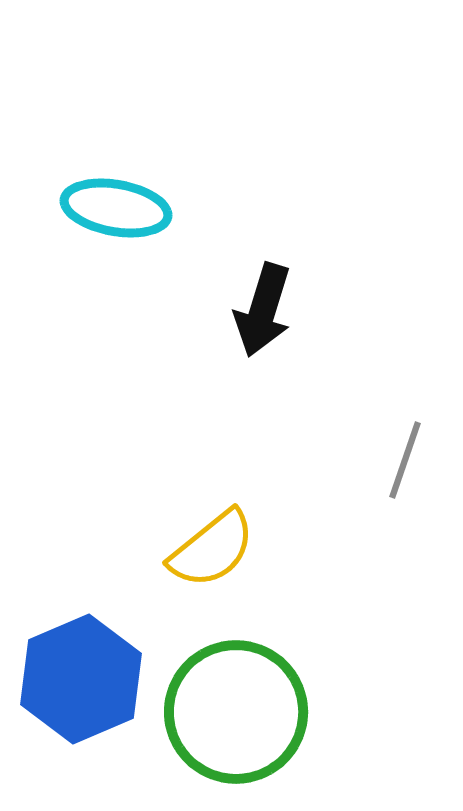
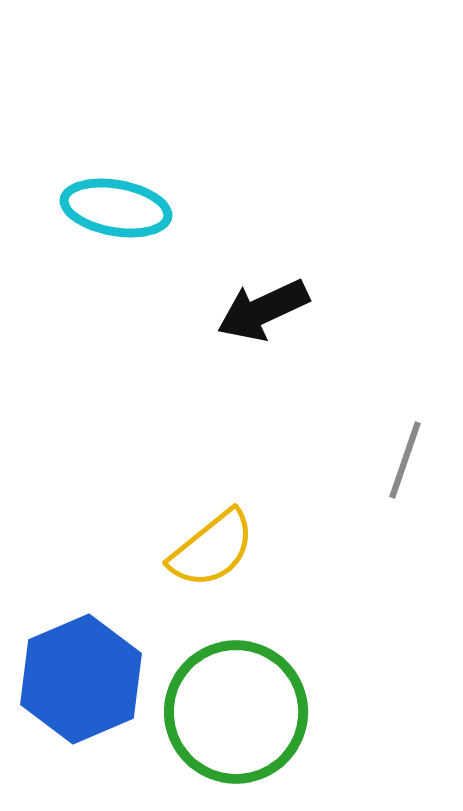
black arrow: rotated 48 degrees clockwise
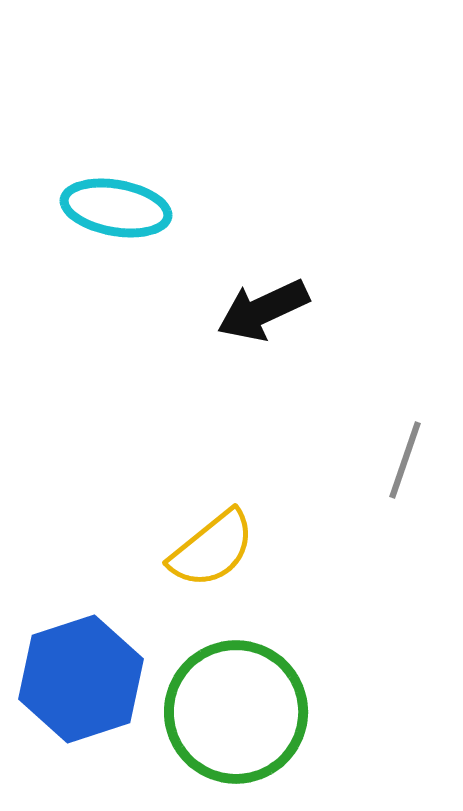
blue hexagon: rotated 5 degrees clockwise
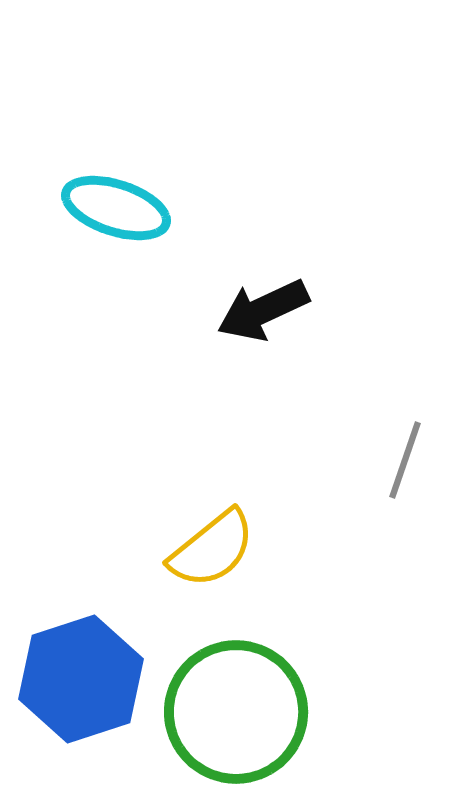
cyan ellipse: rotated 8 degrees clockwise
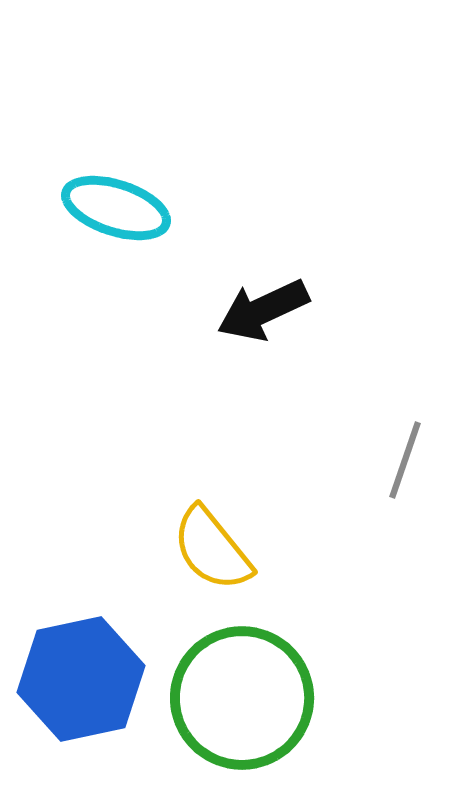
yellow semicircle: rotated 90 degrees clockwise
blue hexagon: rotated 6 degrees clockwise
green circle: moved 6 px right, 14 px up
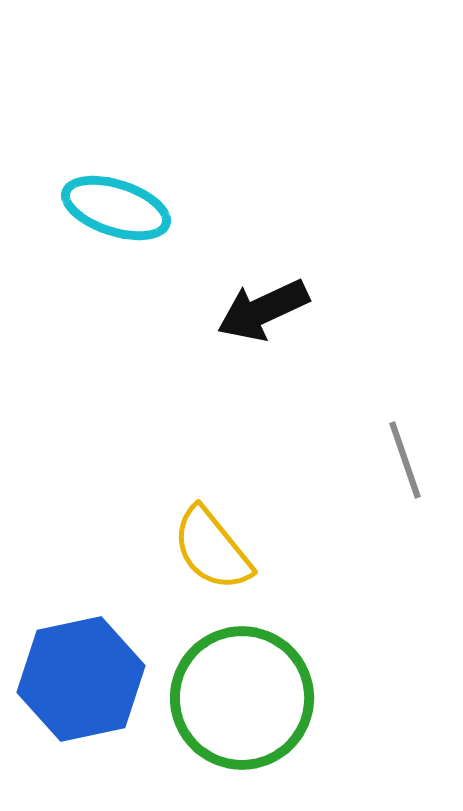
gray line: rotated 38 degrees counterclockwise
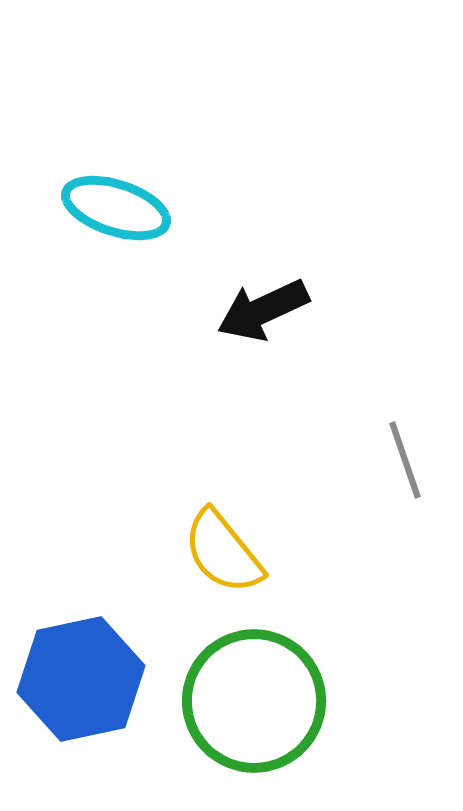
yellow semicircle: moved 11 px right, 3 px down
green circle: moved 12 px right, 3 px down
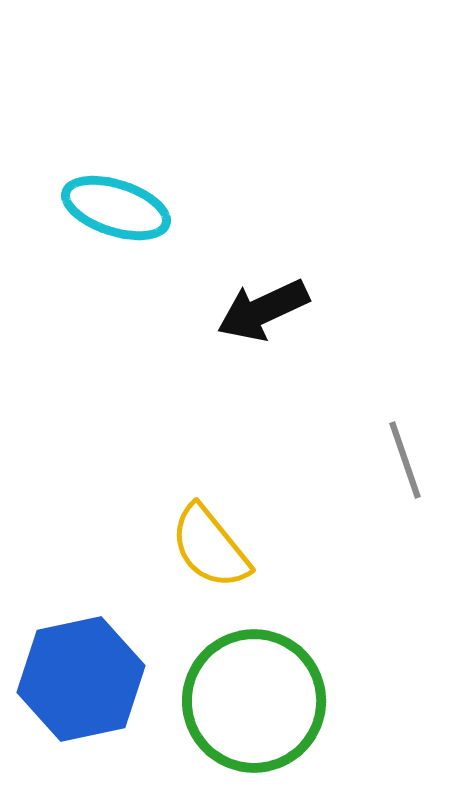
yellow semicircle: moved 13 px left, 5 px up
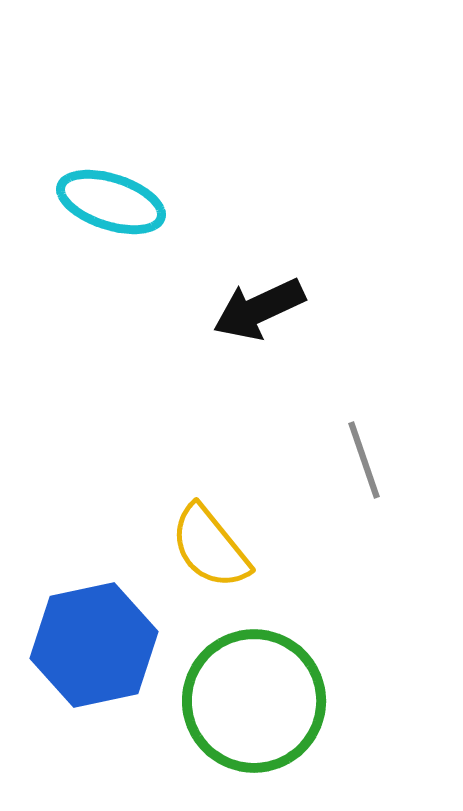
cyan ellipse: moved 5 px left, 6 px up
black arrow: moved 4 px left, 1 px up
gray line: moved 41 px left
blue hexagon: moved 13 px right, 34 px up
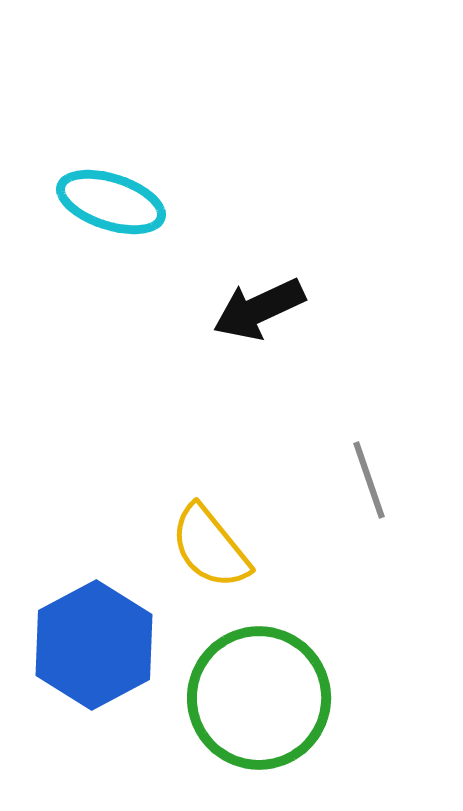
gray line: moved 5 px right, 20 px down
blue hexagon: rotated 16 degrees counterclockwise
green circle: moved 5 px right, 3 px up
